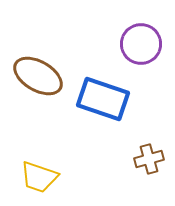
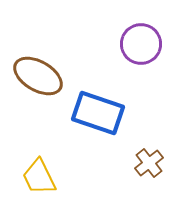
blue rectangle: moved 5 px left, 14 px down
brown cross: moved 4 px down; rotated 24 degrees counterclockwise
yellow trapezoid: rotated 45 degrees clockwise
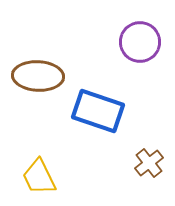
purple circle: moved 1 px left, 2 px up
brown ellipse: rotated 27 degrees counterclockwise
blue rectangle: moved 2 px up
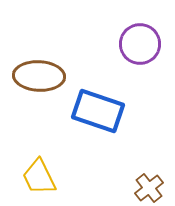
purple circle: moved 2 px down
brown ellipse: moved 1 px right
brown cross: moved 25 px down
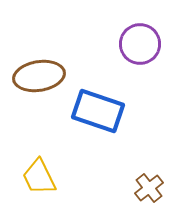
brown ellipse: rotated 12 degrees counterclockwise
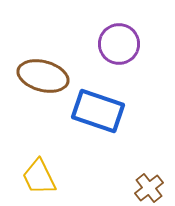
purple circle: moved 21 px left
brown ellipse: moved 4 px right; rotated 24 degrees clockwise
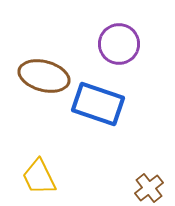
brown ellipse: moved 1 px right
blue rectangle: moved 7 px up
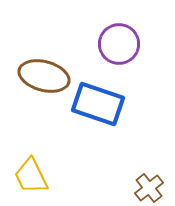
yellow trapezoid: moved 8 px left, 1 px up
